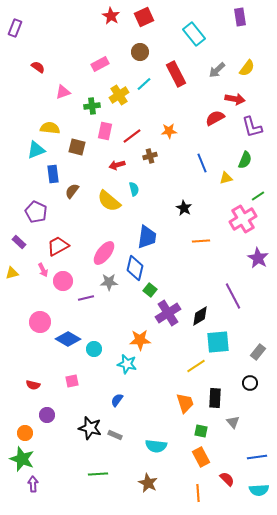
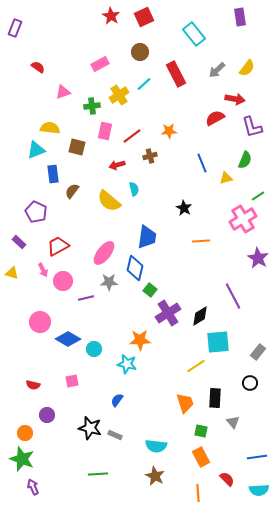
yellow triangle at (12, 273): rotated 32 degrees clockwise
brown star at (148, 483): moved 7 px right, 7 px up
purple arrow at (33, 484): moved 3 px down; rotated 21 degrees counterclockwise
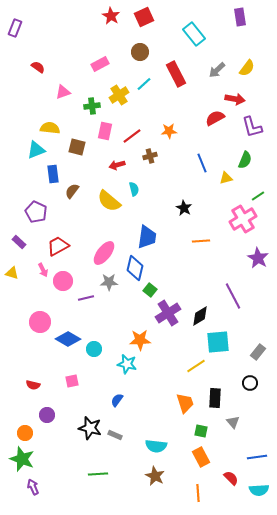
red semicircle at (227, 479): moved 4 px right, 1 px up
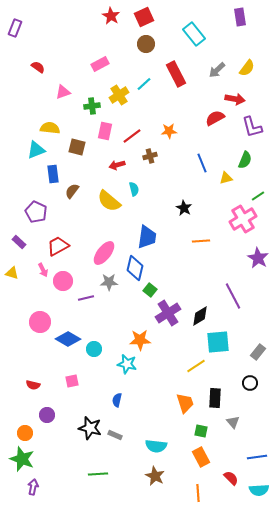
brown circle at (140, 52): moved 6 px right, 8 px up
blue semicircle at (117, 400): rotated 24 degrees counterclockwise
purple arrow at (33, 487): rotated 35 degrees clockwise
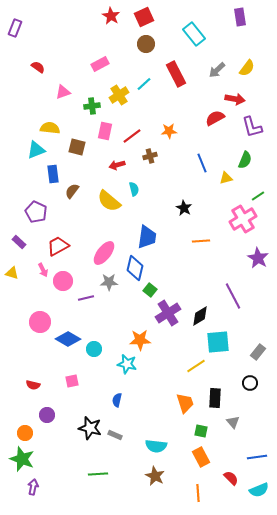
cyan semicircle at (259, 490): rotated 18 degrees counterclockwise
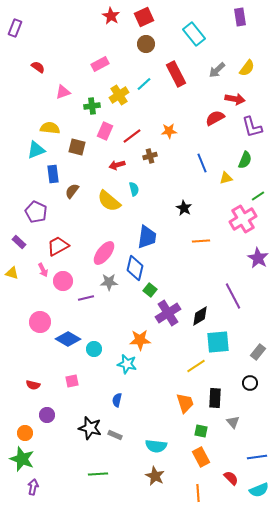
pink rectangle at (105, 131): rotated 12 degrees clockwise
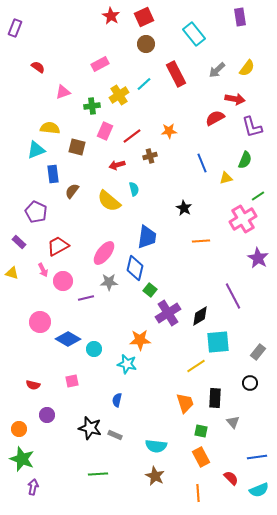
orange circle at (25, 433): moved 6 px left, 4 px up
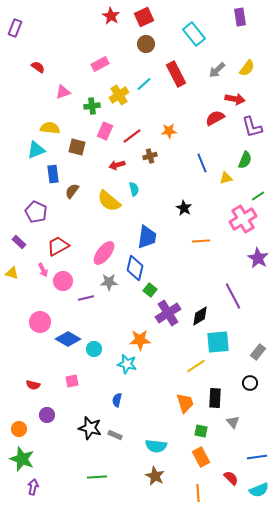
green line at (98, 474): moved 1 px left, 3 px down
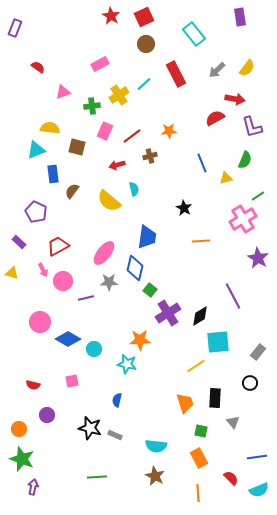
orange rectangle at (201, 457): moved 2 px left, 1 px down
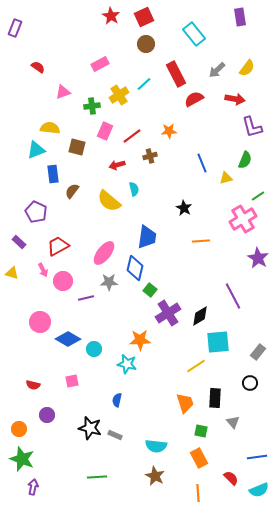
red semicircle at (215, 118): moved 21 px left, 19 px up
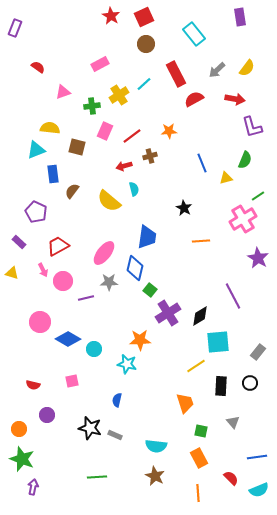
red arrow at (117, 165): moved 7 px right, 1 px down
black rectangle at (215, 398): moved 6 px right, 12 px up
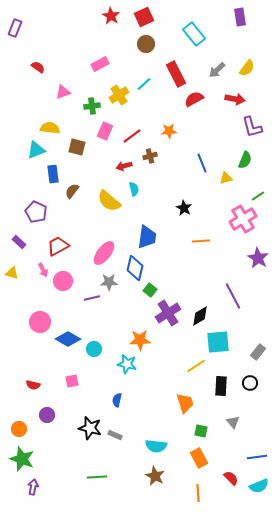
purple line at (86, 298): moved 6 px right
cyan semicircle at (259, 490): moved 4 px up
